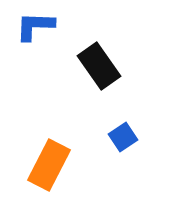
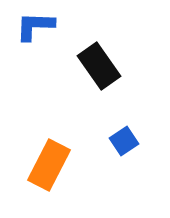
blue square: moved 1 px right, 4 px down
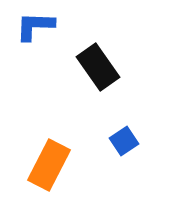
black rectangle: moved 1 px left, 1 px down
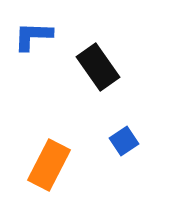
blue L-shape: moved 2 px left, 10 px down
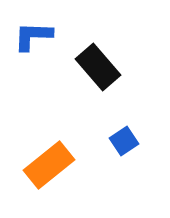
black rectangle: rotated 6 degrees counterclockwise
orange rectangle: rotated 24 degrees clockwise
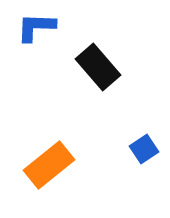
blue L-shape: moved 3 px right, 9 px up
blue square: moved 20 px right, 8 px down
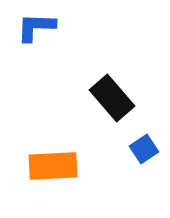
black rectangle: moved 14 px right, 31 px down
orange rectangle: moved 4 px right, 1 px down; rotated 36 degrees clockwise
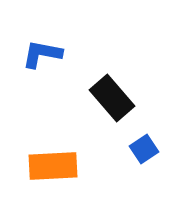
blue L-shape: moved 6 px right, 27 px down; rotated 9 degrees clockwise
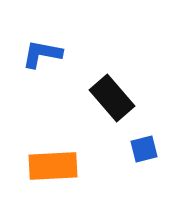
blue square: rotated 20 degrees clockwise
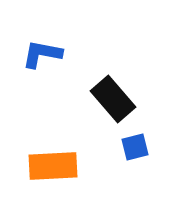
black rectangle: moved 1 px right, 1 px down
blue square: moved 9 px left, 2 px up
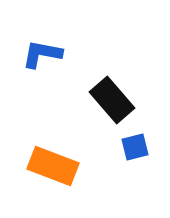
black rectangle: moved 1 px left, 1 px down
orange rectangle: rotated 24 degrees clockwise
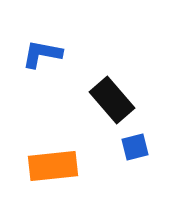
orange rectangle: rotated 27 degrees counterclockwise
